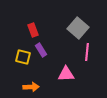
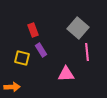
pink line: rotated 12 degrees counterclockwise
yellow square: moved 1 px left, 1 px down
orange arrow: moved 19 px left
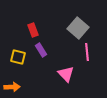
yellow square: moved 4 px left, 1 px up
pink triangle: rotated 48 degrees clockwise
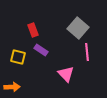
purple rectangle: rotated 24 degrees counterclockwise
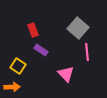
yellow square: moved 9 px down; rotated 21 degrees clockwise
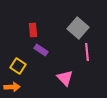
red rectangle: rotated 16 degrees clockwise
pink triangle: moved 1 px left, 4 px down
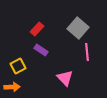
red rectangle: moved 4 px right, 1 px up; rotated 48 degrees clockwise
yellow square: rotated 28 degrees clockwise
